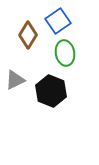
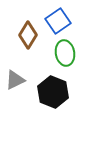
black hexagon: moved 2 px right, 1 px down
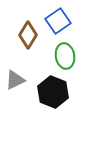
green ellipse: moved 3 px down
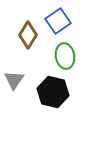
gray triangle: moved 1 px left; rotated 30 degrees counterclockwise
black hexagon: rotated 8 degrees counterclockwise
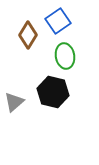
gray triangle: moved 22 px down; rotated 15 degrees clockwise
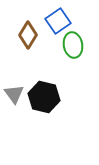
green ellipse: moved 8 px right, 11 px up
black hexagon: moved 9 px left, 5 px down
gray triangle: moved 8 px up; rotated 25 degrees counterclockwise
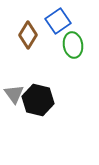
black hexagon: moved 6 px left, 3 px down
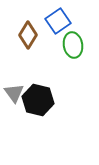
gray triangle: moved 1 px up
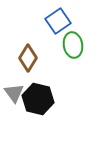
brown diamond: moved 23 px down
black hexagon: moved 1 px up
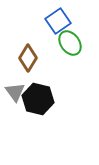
green ellipse: moved 3 px left, 2 px up; rotated 25 degrees counterclockwise
gray triangle: moved 1 px right, 1 px up
